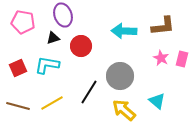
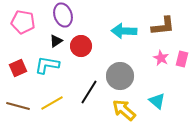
black triangle: moved 3 px right, 3 px down; rotated 16 degrees counterclockwise
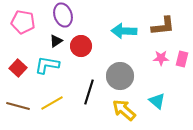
pink star: rotated 28 degrees counterclockwise
red square: rotated 24 degrees counterclockwise
black line: rotated 15 degrees counterclockwise
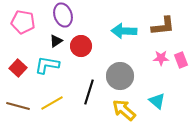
pink rectangle: moved 1 px left, 1 px down; rotated 35 degrees counterclockwise
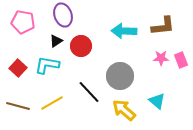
black line: rotated 60 degrees counterclockwise
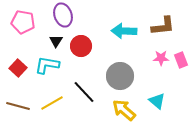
black triangle: rotated 24 degrees counterclockwise
black line: moved 5 px left
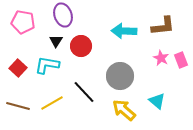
pink star: rotated 28 degrees clockwise
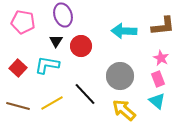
pink rectangle: moved 23 px left, 19 px down
black line: moved 1 px right, 2 px down
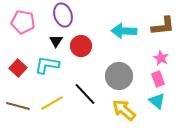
gray circle: moved 1 px left
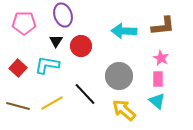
pink pentagon: moved 1 px right, 1 px down; rotated 10 degrees counterclockwise
pink rectangle: rotated 21 degrees clockwise
